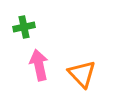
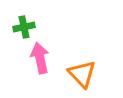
pink arrow: moved 1 px right, 7 px up
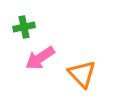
pink arrow: rotated 112 degrees counterclockwise
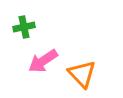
pink arrow: moved 3 px right, 3 px down
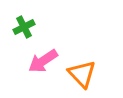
green cross: rotated 15 degrees counterclockwise
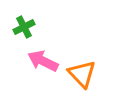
pink arrow: rotated 60 degrees clockwise
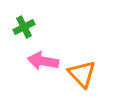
pink arrow: rotated 16 degrees counterclockwise
